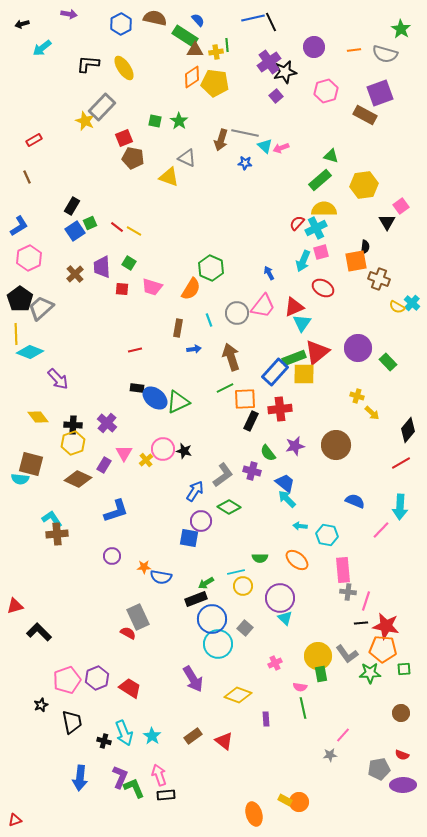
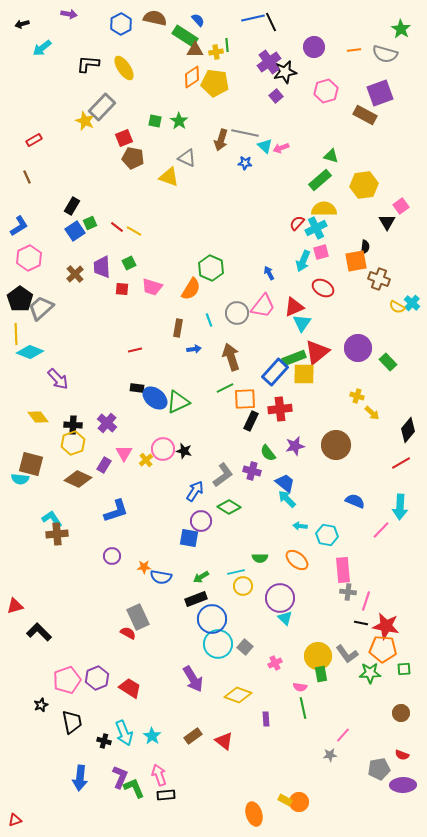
green square at (129, 263): rotated 32 degrees clockwise
green arrow at (206, 583): moved 5 px left, 6 px up
black line at (361, 623): rotated 16 degrees clockwise
gray square at (245, 628): moved 19 px down
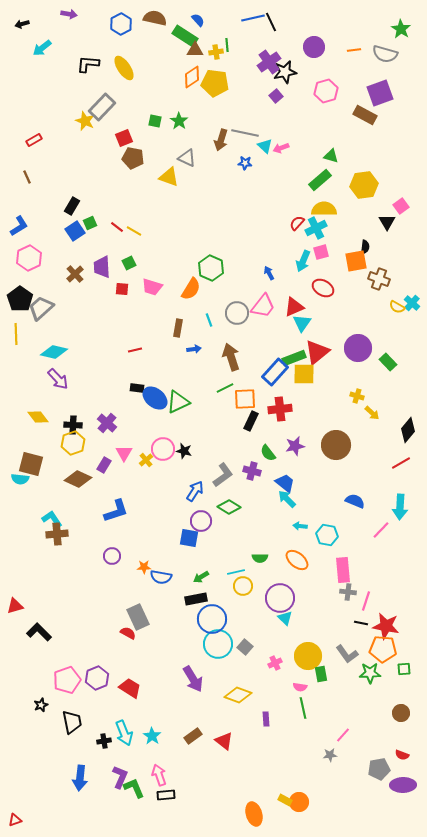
cyan diamond at (30, 352): moved 24 px right; rotated 8 degrees counterclockwise
black rectangle at (196, 599): rotated 10 degrees clockwise
yellow circle at (318, 656): moved 10 px left
black cross at (104, 741): rotated 24 degrees counterclockwise
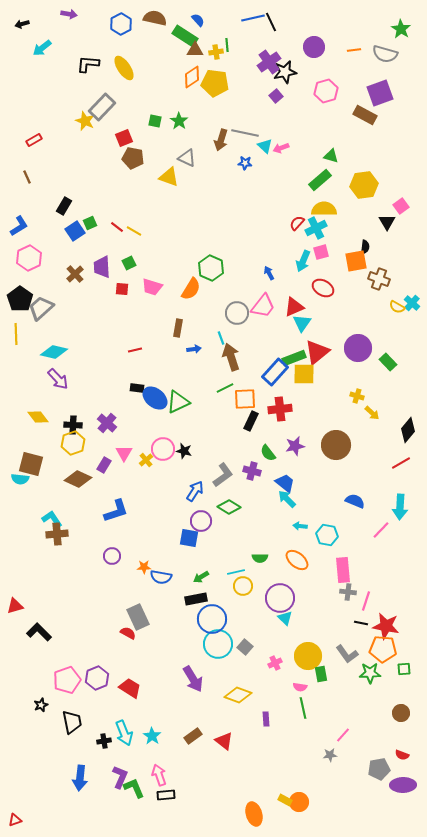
black rectangle at (72, 206): moved 8 px left
cyan line at (209, 320): moved 12 px right, 18 px down
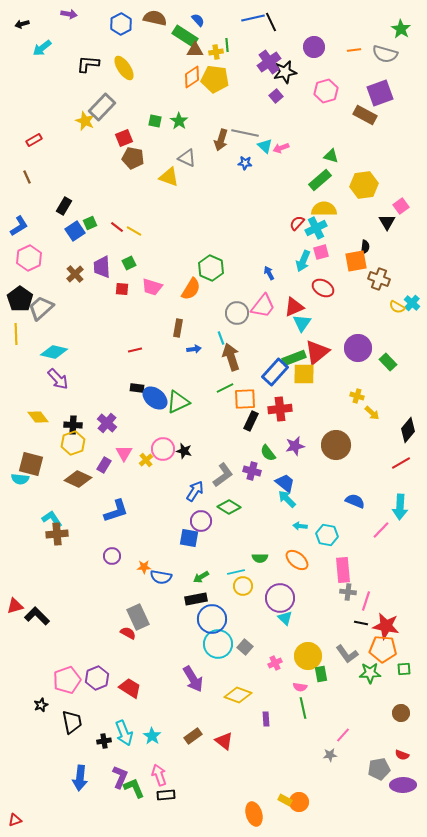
yellow pentagon at (215, 83): moved 4 px up
black L-shape at (39, 632): moved 2 px left, 16 px up
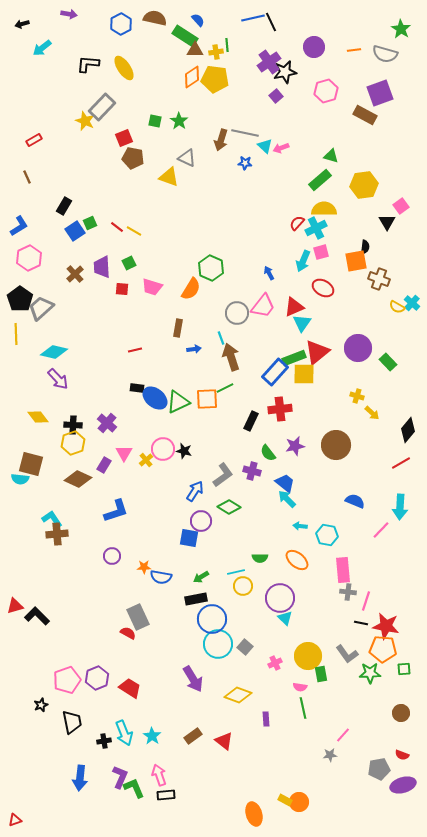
orange square at (245, 399): moved 38 px left
purple ellipse at (403, 785): rotated 15 degrees counterclockwise
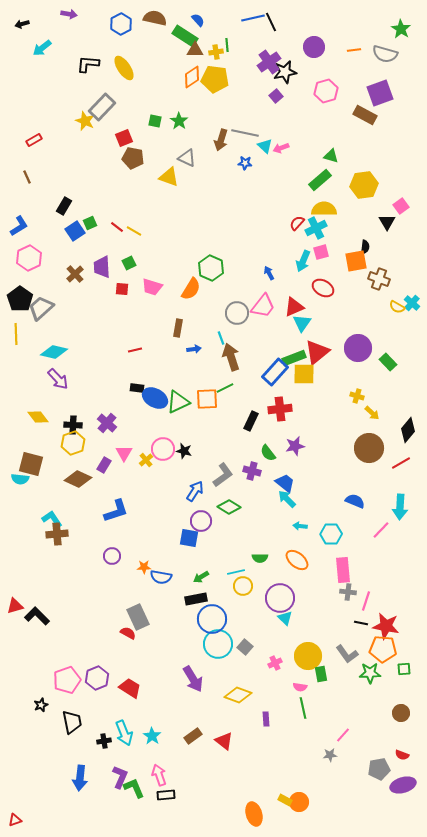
blue ellipse at (155, 398): rotated 10 degrees counterclockwise
brown circle at (336, 445): moved 33 px right, 3 px down
cyan hexagon at (327, 535): moved 4 px right, 1 px up; rotated 10 degrees counterclockwise
